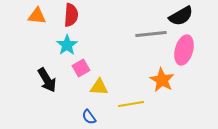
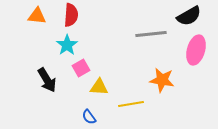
black semicircle: moved 8 px right
pink ellipse: moved 12 px right
orange star: rotated 20 degrees counterclockwise
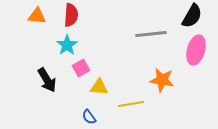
black semicircle: moved 3 px right; rotated 30 degrees counterclockwise
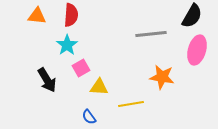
pink ellipse: moved 1 px right
orange star: moved 3 px up
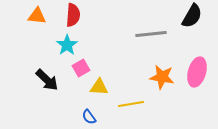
red semicircle: moved 2 px right
pink ellipse: moved 22 px down
black arrow: rotated 15 degrees counterclockwise
